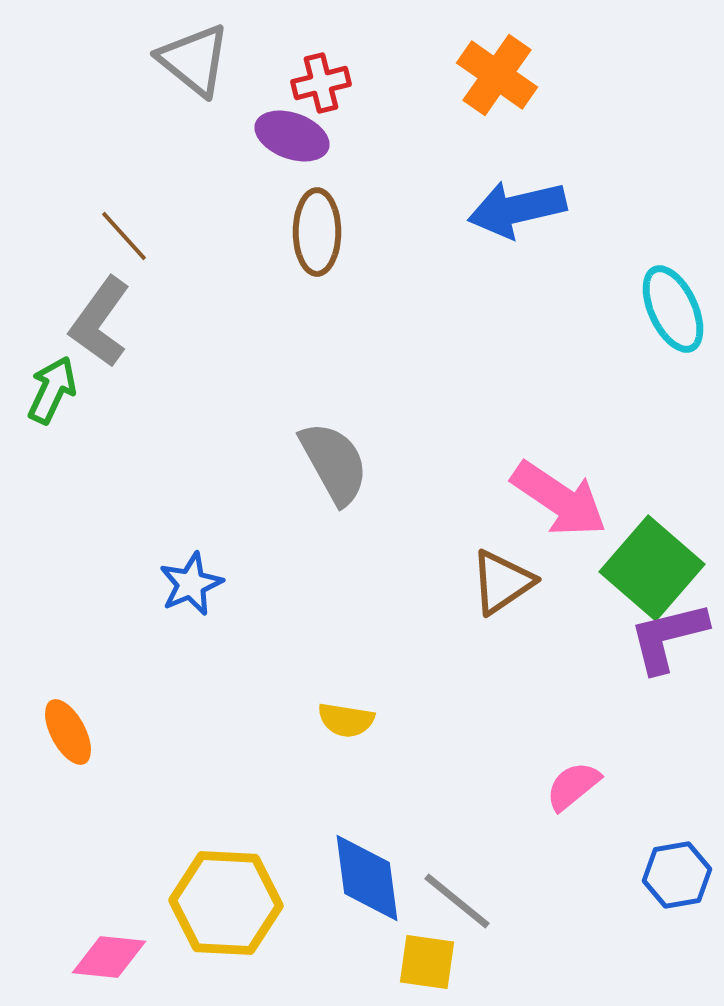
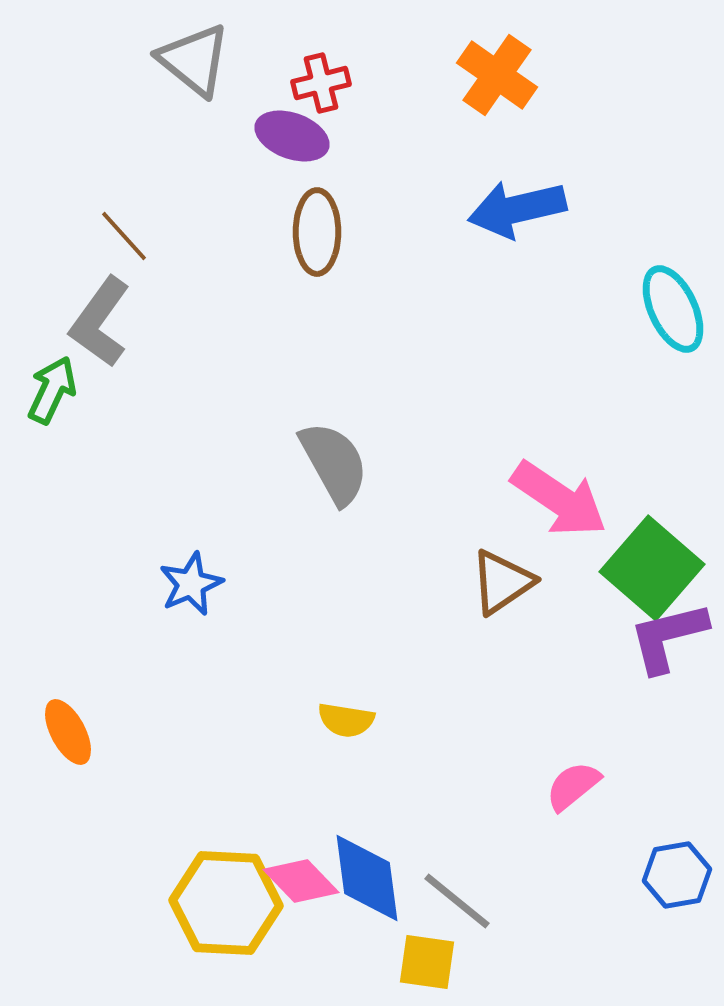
pink diamond: moved 192 px right, 76 px up; rotated 40 degrees clockwise
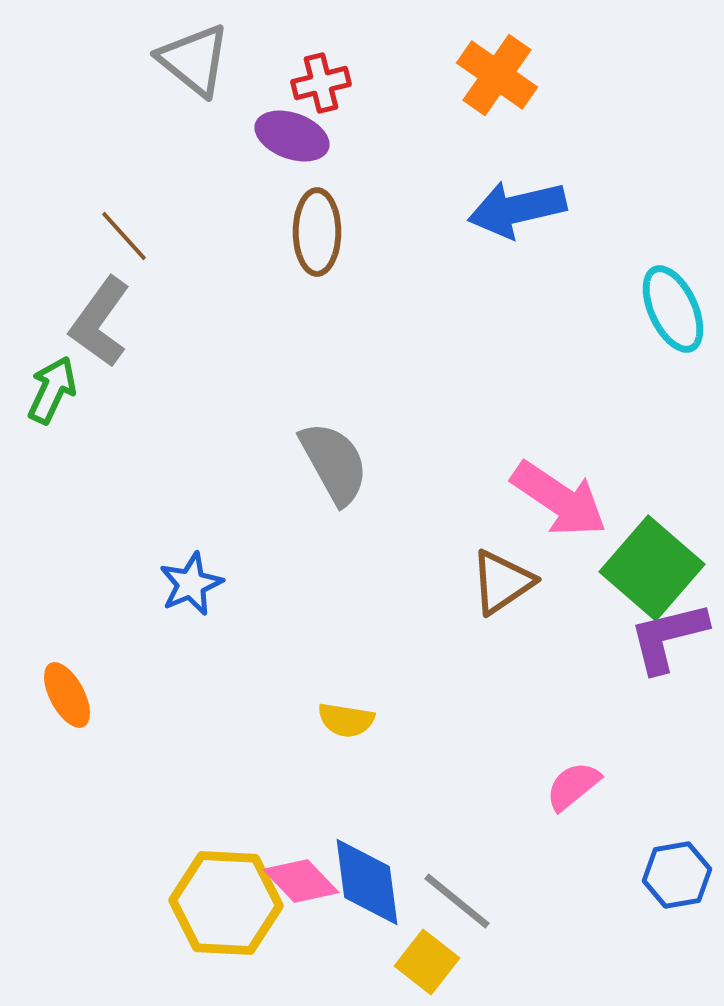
orange ellipse: moved 1 px left, 37 px up
blue diamond: moved 4 px down
yellow square: rotated 30 degrees clockwise
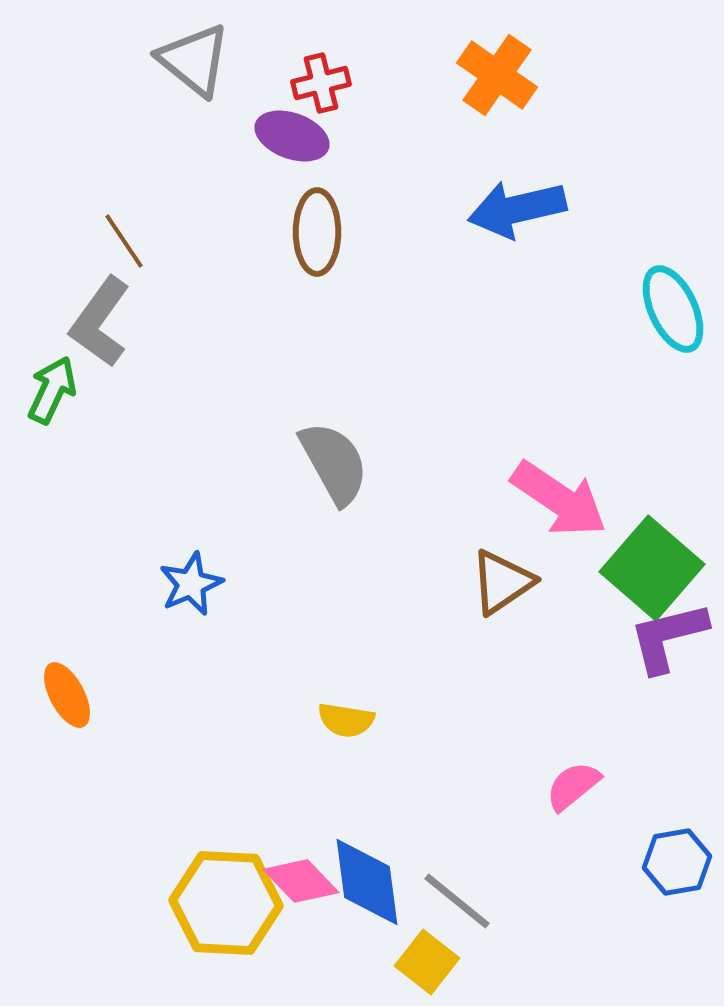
brown line: moved 5 px down; rotated 8 degrees clockwise
blue hexagon: moved 13 px up
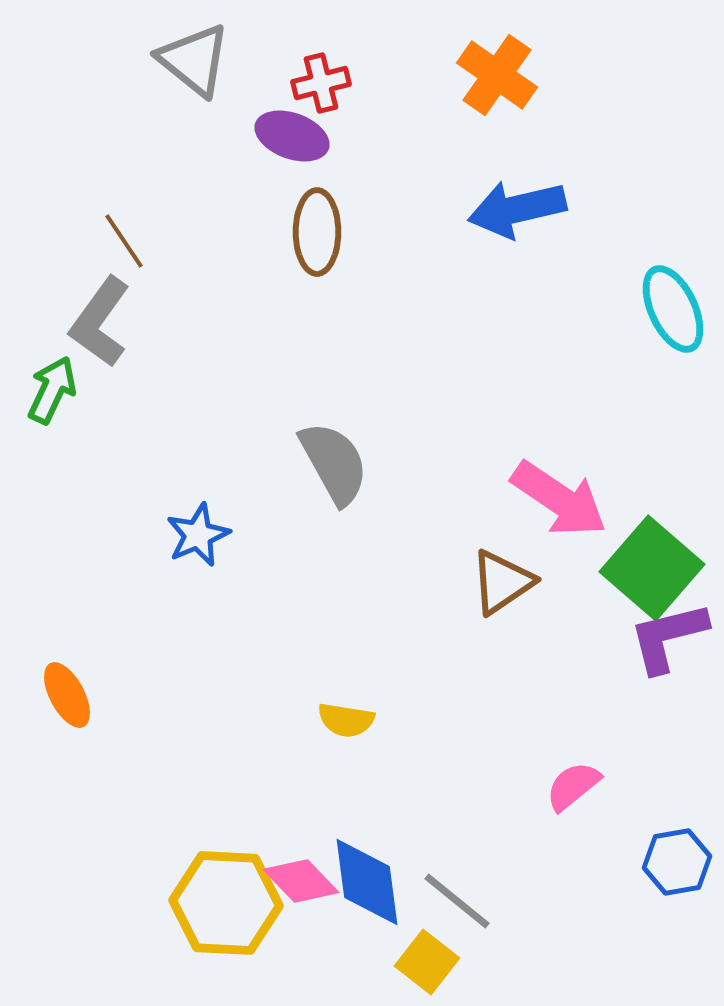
blue star: moved 7 px right, 49 px up
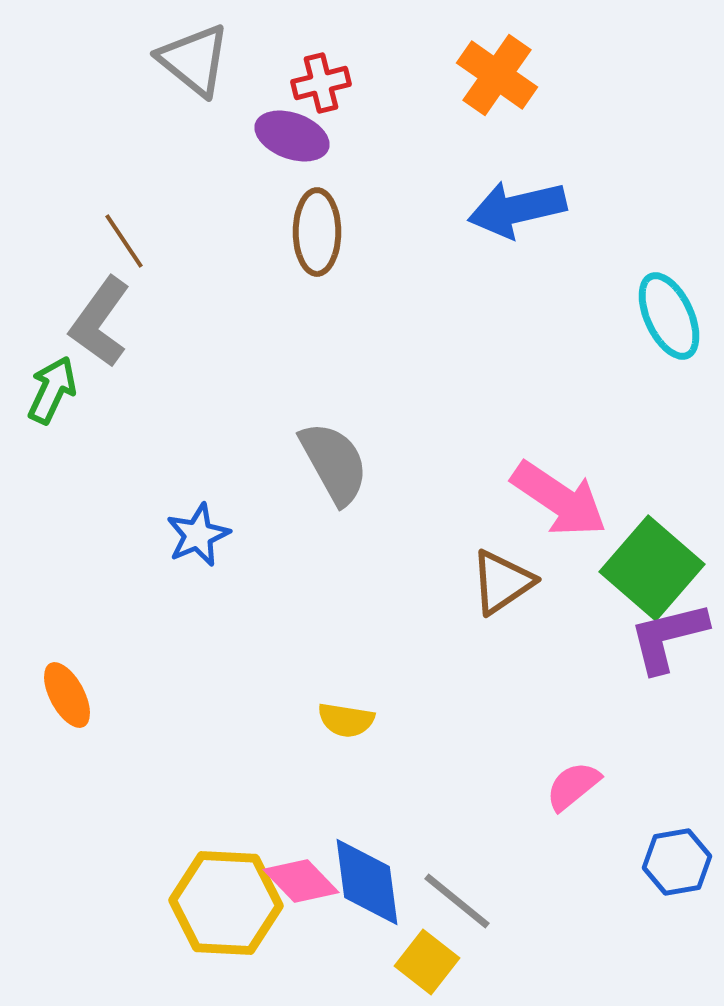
cyan ellipse: moved 4 px left, 7 px down
